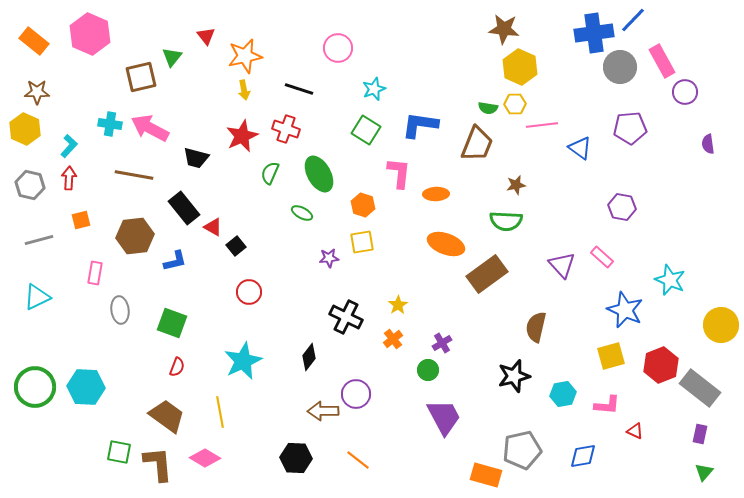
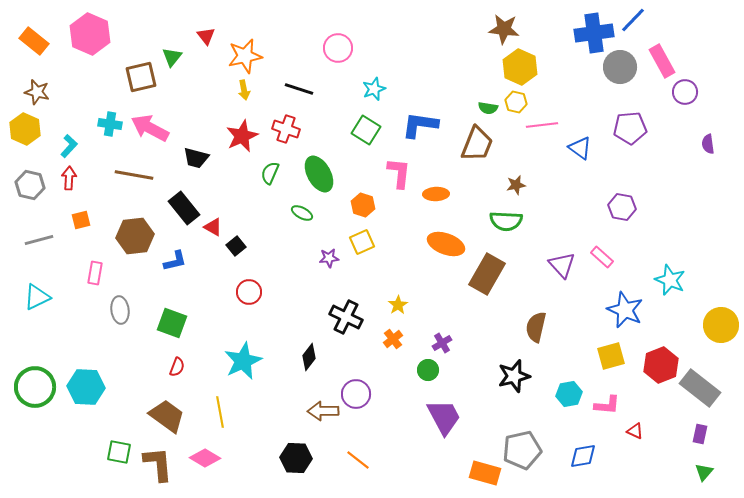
brown star at (37, 92): rotated 15 degrees clockwise
yellow hexagon at (515, 104): moved 1 px right, 2 px up; rotated 15 degrees clockwise
yellow square at (362, 242): rotated 15 degrees counterclockwise
brown rectangle at (487, 274): rotated 24 degrees counterclockwise
cyan hexagon at (563, 394): moved 6 px right
orange rectangle at (486, 475): moved 1 px left, 2 px up
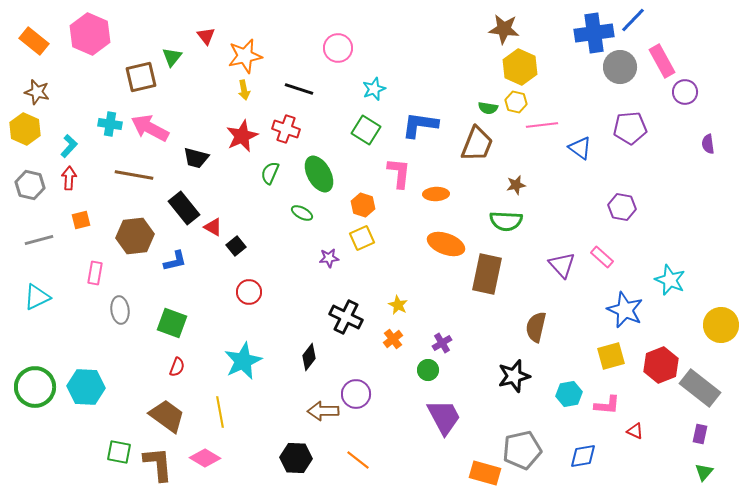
yellow square at (362, 242): moved 4 px up
brown rectangle at (487, 274): rotated 18 degrees counterclockwise
yellow star at (398, 305): rotated 12 degrees counterclockwise
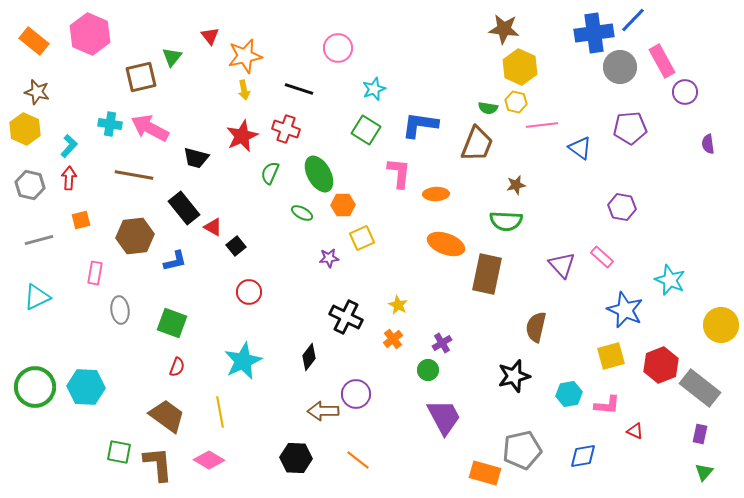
red triangle at (206, 36): moved 4 px right
orange hexagon at (363, 205): moved 20 px left; rotated 20 degrees counterclockwise
pink diamond at (205, 458): moved 4 px right, 2 px down
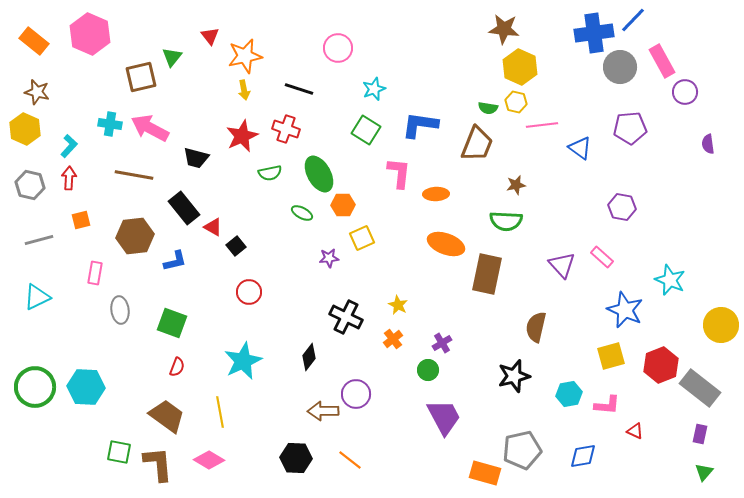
green semicircle at (270, 173): rotated 125 degrees counterclockwise
orange line at (358, 460): moved 8 px left
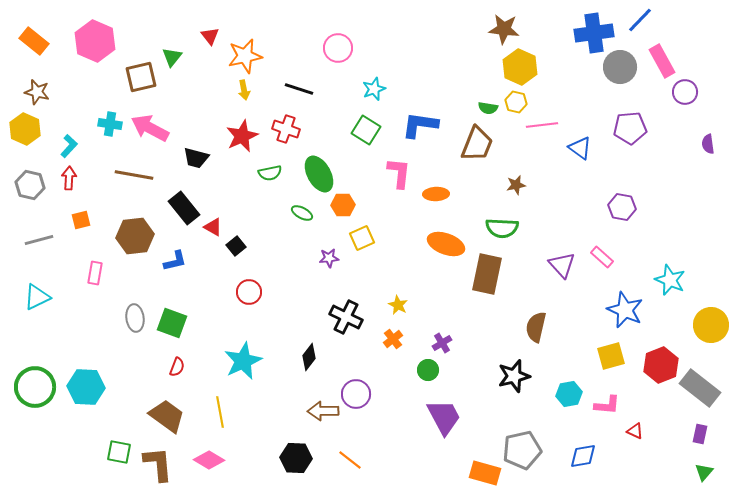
blue line at (633, 20): moved 7 px right
pink hexagon at (90, 34): moved 5 px right, 7 px down
green semicircle at (506, 221): moved 4 px left, 7 px down
gray ellipse at (120, 310): moved 15 px right, 8 px down
yellow circle at (721, 325): moved 10 px left
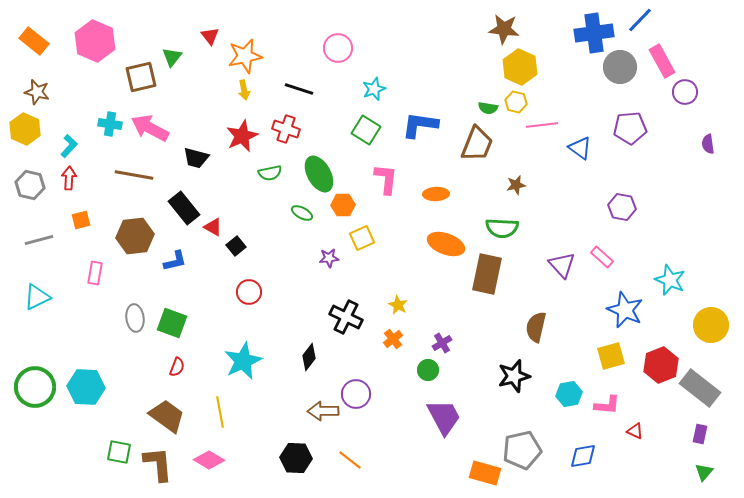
pink L-shape at (399, 173): moved 13 px left, 6 px down
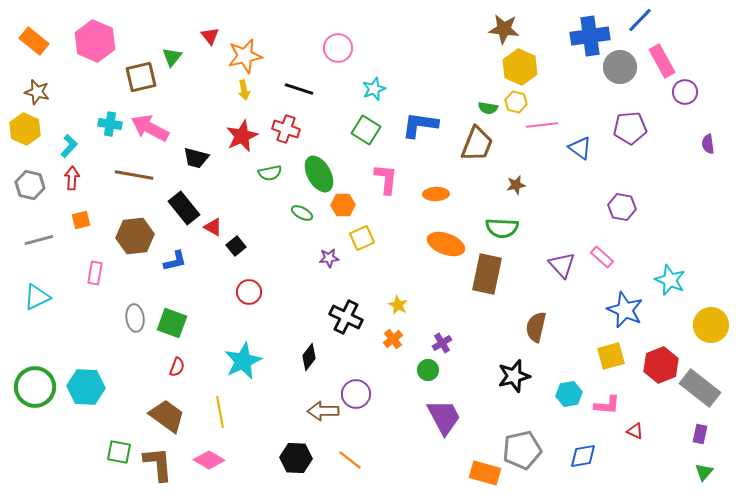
blue cross at (594, 33): moved 4 px left, 3 px down
red arrow at (69, 178): moved 3 px right
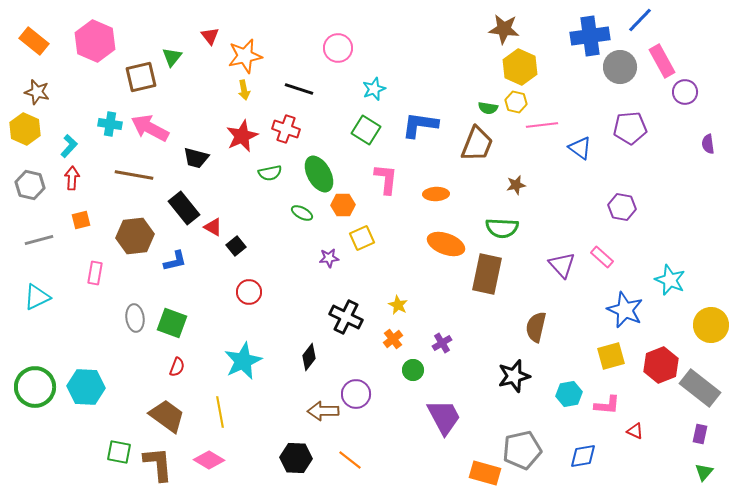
green circle at (428, 370): moved 15 px left
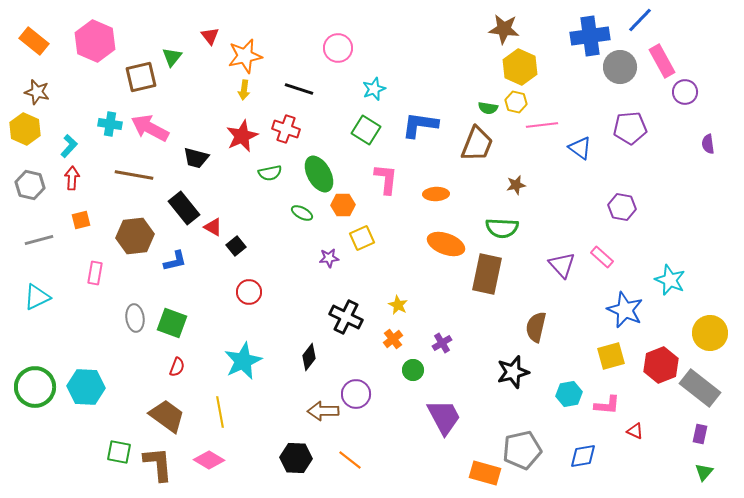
yellow arrow at (244, 90): rotated 18 degrees clockwise
yellow circle at (711, 325): moved 1 px left, 8 px down
black star at (514, 376): moved 1 px left, 4 px up
